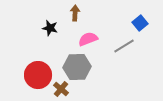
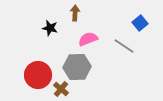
gray line: rotated 65 degrees clockwise
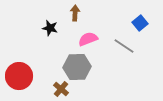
red circle: moved 19 px left, 1 px down
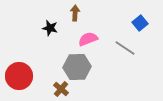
gray line: moved 1 px right, 2 px down
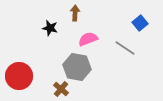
gray hexagon: rotated 12 degrees clockwise
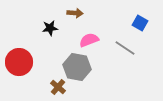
brown arrow: rotated 91 degrees clockwise
blue square: rotated 21 degrees counterclockwise
black star: rotated 21 degrees counterclockwise
pink semicircle: moved 1 px right, 1 px down
red circle: moved 14 px up
brown cross: moved 3 px left, 2 px up
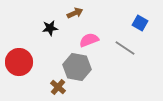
brown arrow: rotated 28 degrees counterclockwise
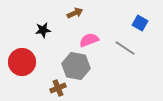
black star: moved 7 px left, 2 px down
red circle: moved 3 px right
gray hexagon: moved 1 px left, 1 px up
brown cross: moved 1 px down; rotated 28 degrees clockwise
